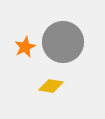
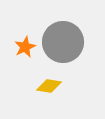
yellow diamond: moved 2 px left
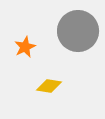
gray circle: moved 15 px right, 11 px up
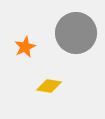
gray circle: moved 2 px left, 2 px down
